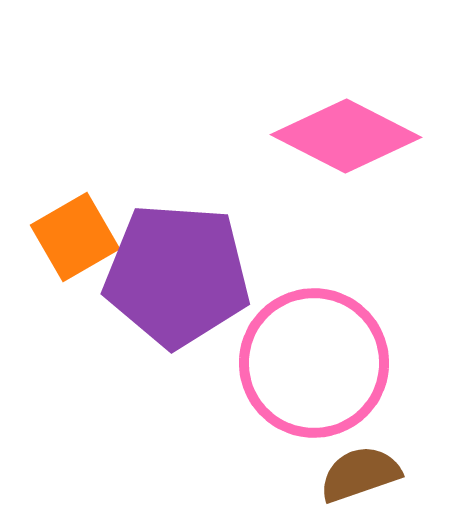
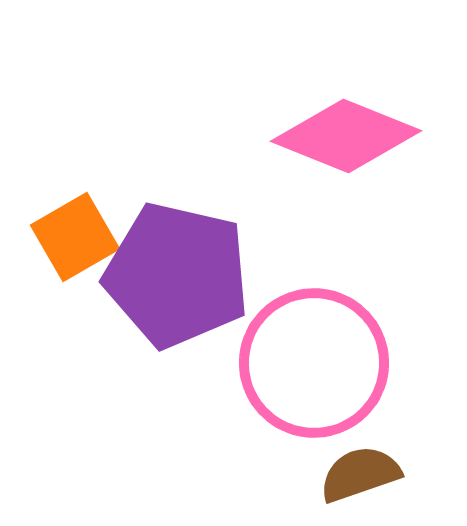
pink diamond: rotated 5 degrees counterclockwise
purple pentagon: rotated 9 degrees clockwise
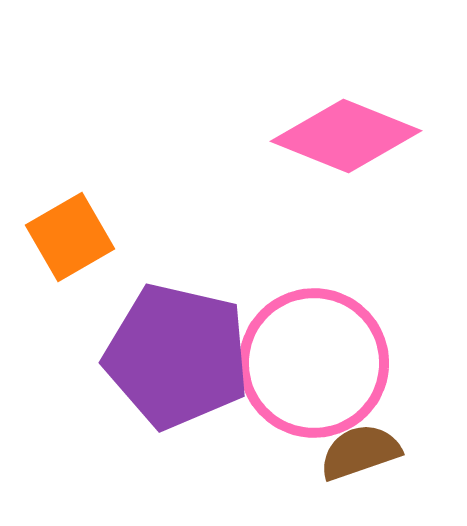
orange square: moved 5 px left
purple pentagon: moved 81 px down
brown semicircle: moved 22 px up
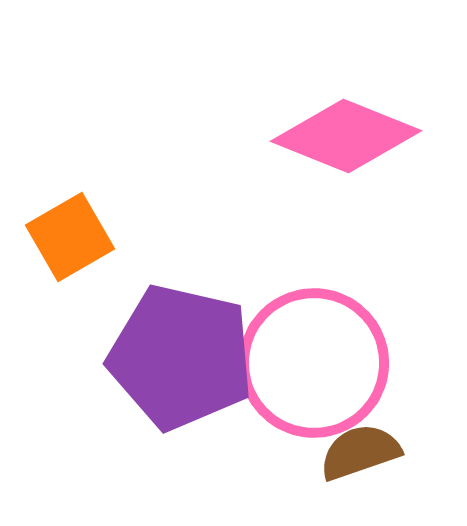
purple pentagon: moved 4 px right, 1 px down
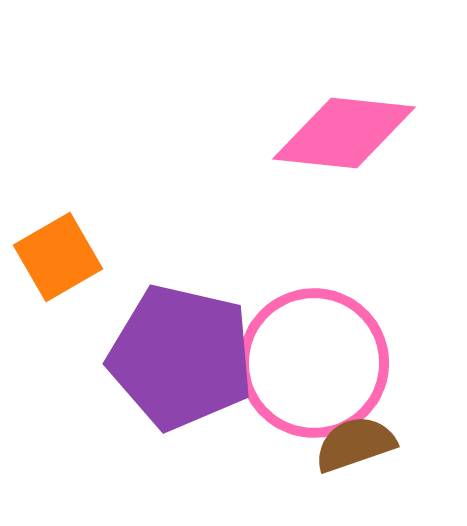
pink diamond: moved 2 px left, 3 px up; rotated 16 degrees counterclockwise
orange square: moved 12 px left, 20 px down
brown semicircle: moved 5 px left, 8 px up
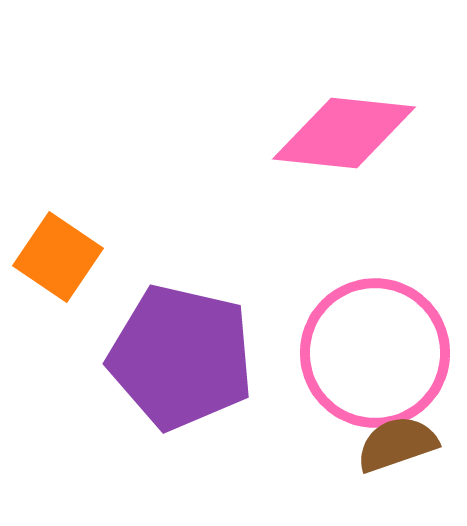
orange square: rotated 26 degrees counterclockwise
pink circle: moved 61 px right, 10 px up
brown semicircle: moved 42 px right
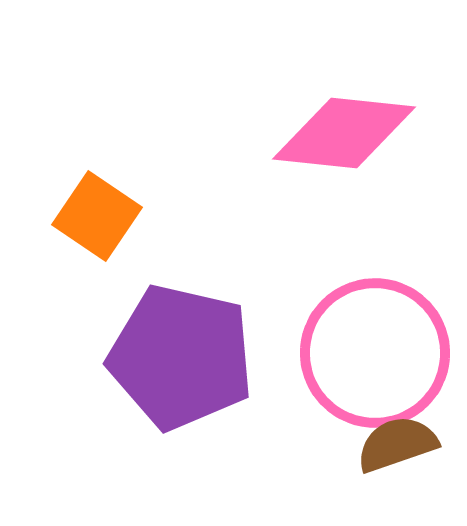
orange square: moved 39 px right, 41 px up
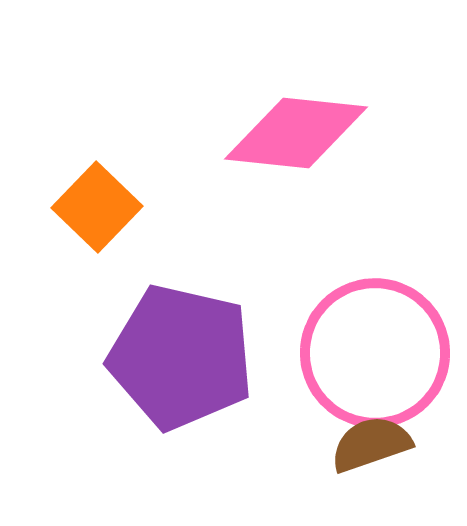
pink diamond: moved 48 px left
orange square: moved 9 px up; rotated 10 degrees clockwise
brown semicircle: moved 26 px left
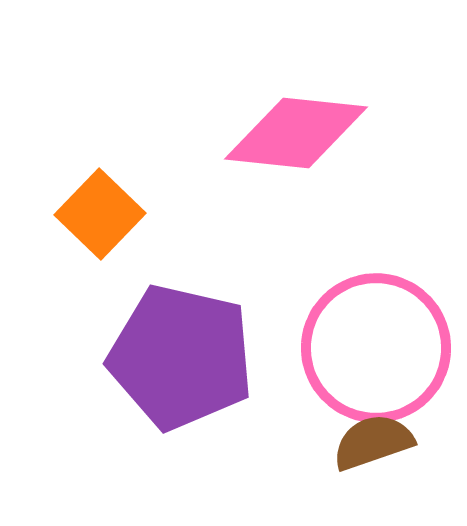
orange square: moved 3 px right, 7 px down
pink circle: moved 1 px right, 5 px up
brown semicircle: moved 2 px right, 2 px up
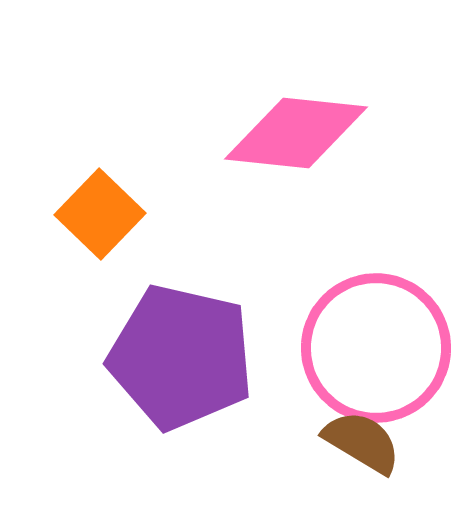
brown semicircle: moved 11 px left; rotated 50 degrees clockwise
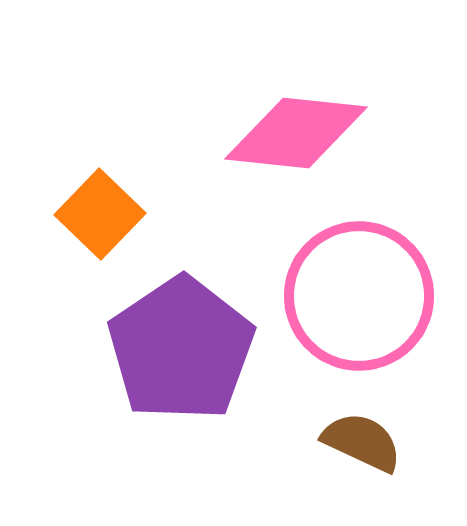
pink circle: moved 17 px left, 52 px up
purple pentagon: moved 8 px up; rotated 25 degrees clockwise
brown semicircle: rotated 6 degrees counterclockwise
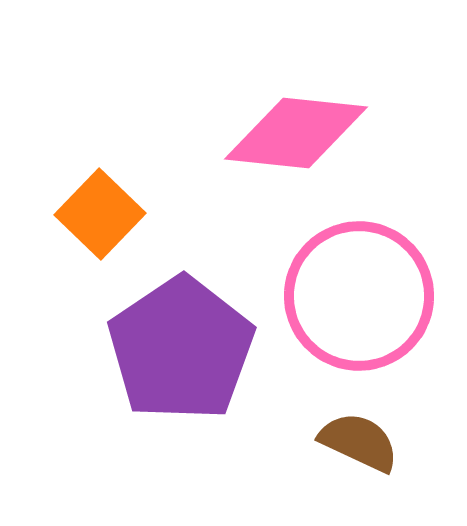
brown semicircle: moved 3 px left
